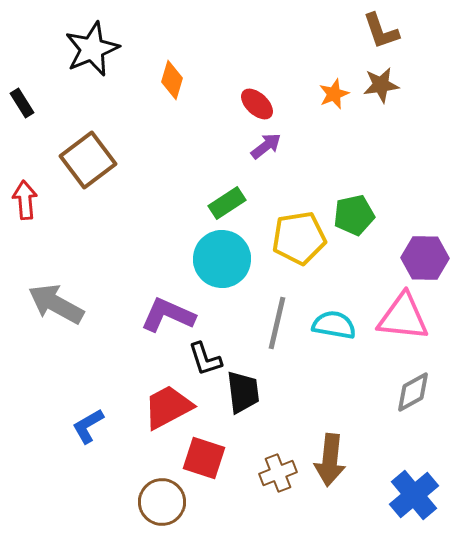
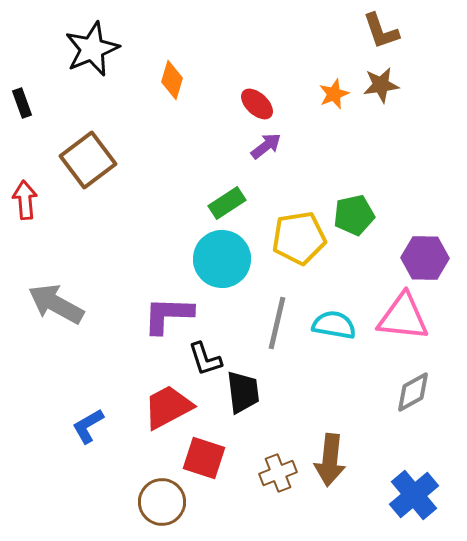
black rectangle: rotated 12 degrees clockwise
purple L-shape: rotated 22 degrees counterclockwise
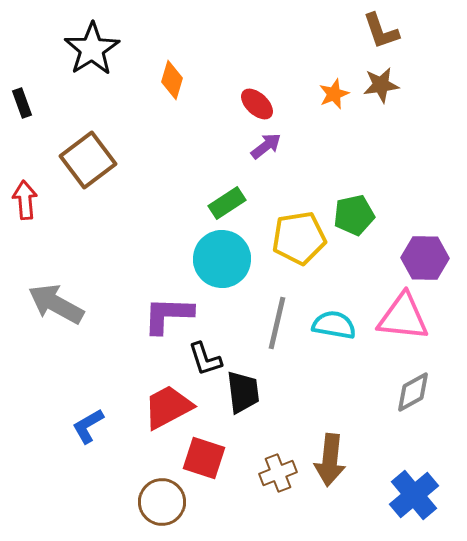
black star: rotated 10 degrees counterclockwise
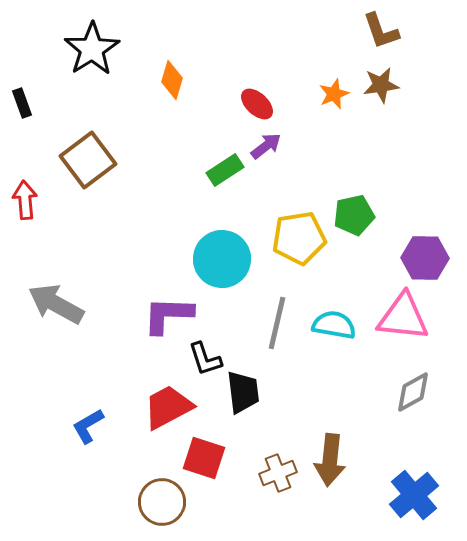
green rectangle: moved 2 px left, 33 px up
